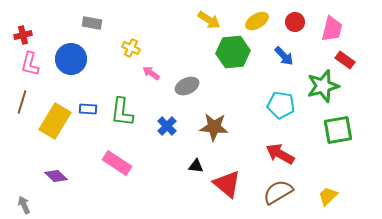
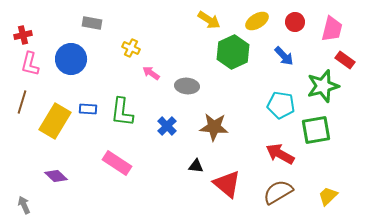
green hexagon: rotated 20 degrees counterclockwise
gray ellipse: rotated 30 degrees clockwise
green square: moved 22 px left
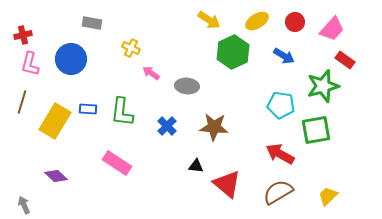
pink trapezoid: rotated 28 degrees clockwise
blue arrow: rotated 15 degrees counterclockwise
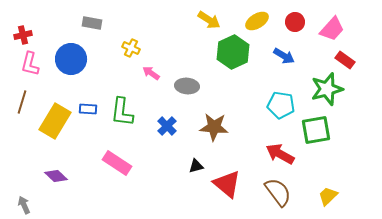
green star: moved 4 px right, 3 px down
black triangle: rotated 21 degrees counterclockwise
brown semicircle: rotated 84 degrees clockwise
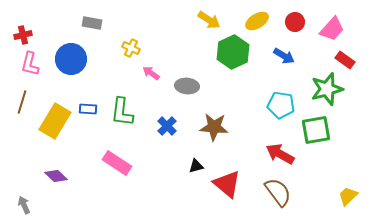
yellow trapezoid: moved 20 px right
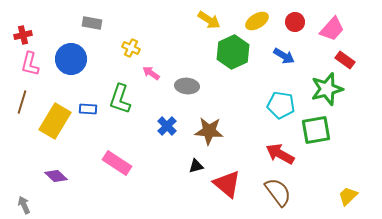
green L-shape: moved 2 px left, 13 px up; rotated 12 degrees clockwise
brown star: moved 5 px left, 4 px down
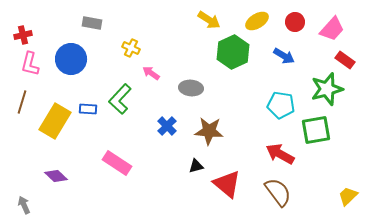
gray ellipse: moved 4 px right, 2 px down
green L-shape: rotated 24 degrees clockwise
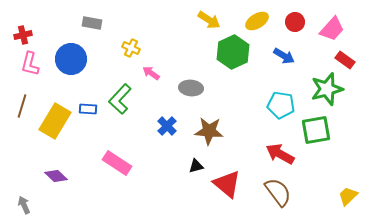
brown line: moved 4 px down
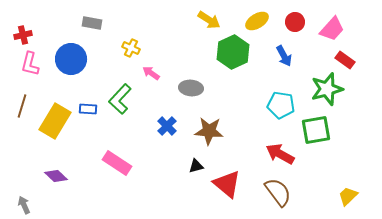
blue arrow: rotated 30 degrees clockwise
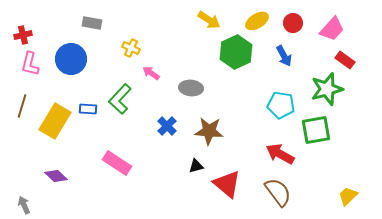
red circle: moved 2 px left, 1 px down
green hexagon: moved 3 px right
